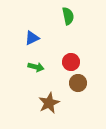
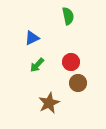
green arrow: moved 1 px right, 2 px up; rotated 119 degrees clockwise
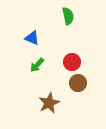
blue triangle: rotated 49 degrees clockwise
red circle: moved 1 px right
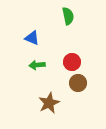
green arrow: rotated 42 degrees clockwise
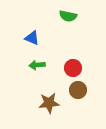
green semicircle: rotated 114 degrees clockwise
red circle: moved 1 px right, 6 px down
brown circle: moved 7 px down
brown star: rotated 20 degrees clockwise
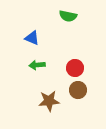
red circle: moved 2 px right
brown star: moved 2 px up
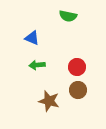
red circle: moved 2 px right, 1 px up
brown star: rotated 20 degrees clockwise
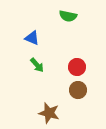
green arrow: rotated 126 degrees counterclockwise
brown star: moved 12 px down
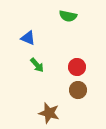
blue triangle: moved 4 px left
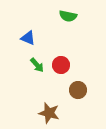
red circle: moved 16 px left, 2 px up
